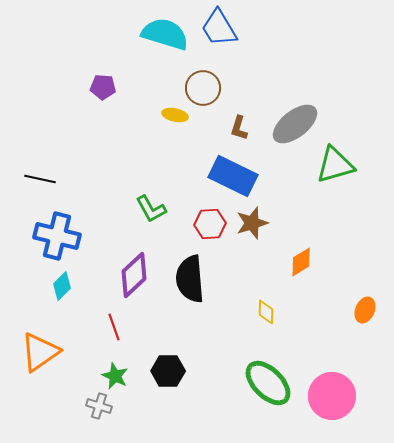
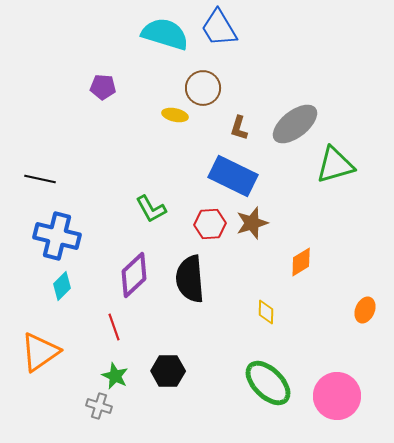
pink circle: moved 5 px right
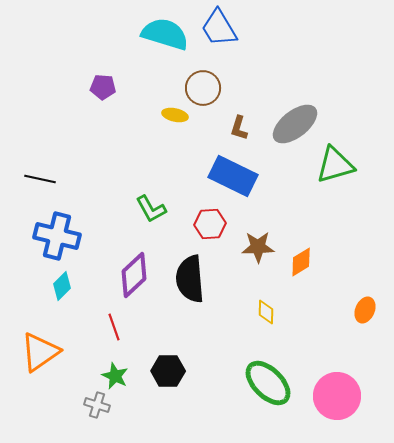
brown star: moved 6 px right, 24 px down; rotated 16 degrees clockwise
gray cross: moved 2 px left, 1 px up
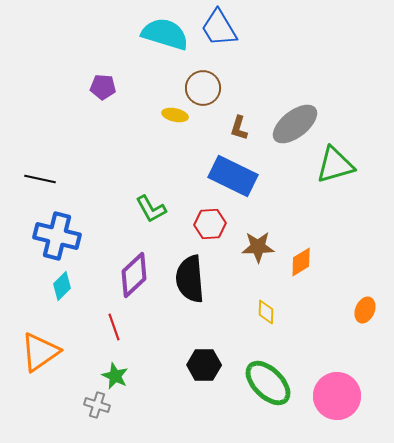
black hexagon: moved 36 px right, 6 px up
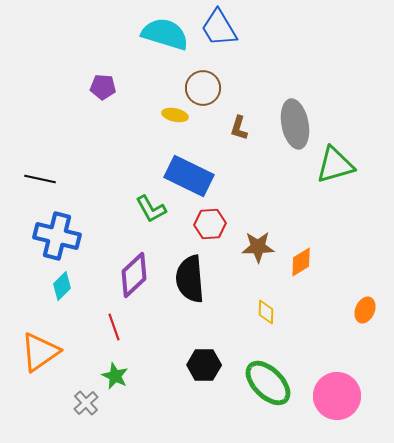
gray ellipse: rotated 63 degrees counterclockwise
blue rectangle: moved 44 px left
gray cross: moved 11 px left, 2 px up; rotated 30 degrees clockwise
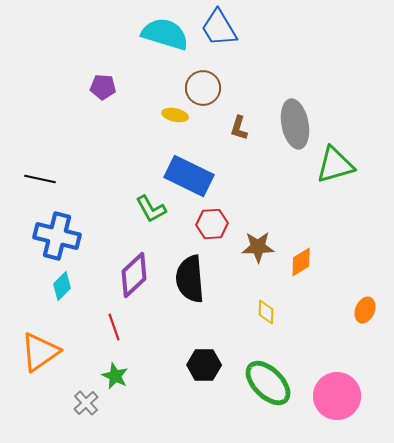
red hexagon: moved 2 px right
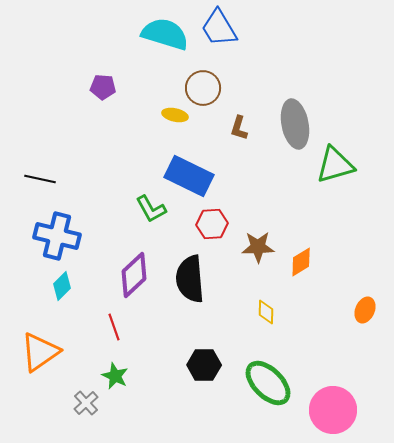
pink circle: moved 4 px left, 14 px down
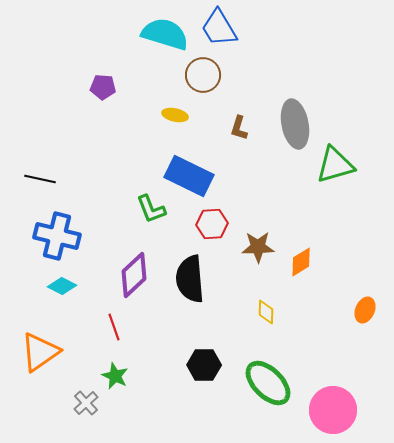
brown circle: moved 13 px up
green L-shape: rotated 8 degrees clockwise
cyan diamond: rotated 72 degrees clockwise
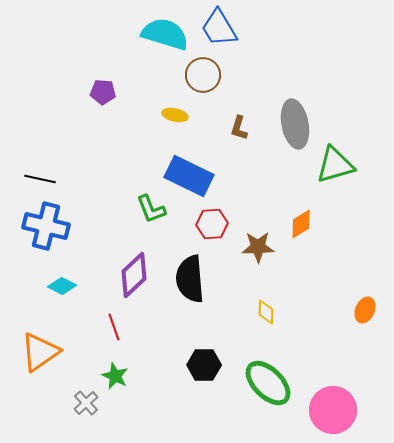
purple pentagon: moved 5 px down
blue cross: moved 11 px left, 10 px up
orange diamond: moved 38 px up
